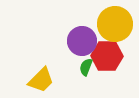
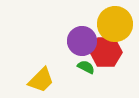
red hexagon: moved 1 px left, 4 px up
green semicircle: rotated 96 degrees clockwise
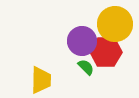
green semicircle: rotated 18 degrees clockwise
yellow trapezoid: rotated 44 degrees counterclockwise
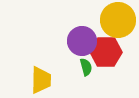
yellow circle: moved 3 px right, 4 px up
green semicircle: rotated 30 degrees clockwise
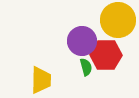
red hexagon: moved 3 px down
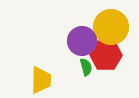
yellow circle: moved 7 px left, 7 px down
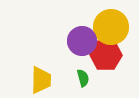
green semicircle: moved 3 px left, 11 px down
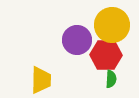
yellow circle: moved 1 px right, 2 px up
purple circle: moved 5 px left, 1 px up
green semicircle: moved 28 px right, 1 px down; rotated 18 degrees clockwise
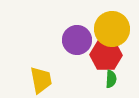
yellow circle: moved 4 px down
yellow trapezoid: rotated 12 degrees counterclockwise
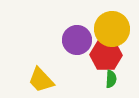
yellow trapezoid: rotated 148 degrees clockwise
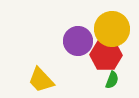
purple circle: moved 1 px right, 1 px down
green semicircle: moved 1 px right, 1 px down; rotated 18 degrees clockwise
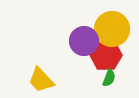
purple circle: moved 6 px right
green semicircle: moved 3 px left, 2 px up
